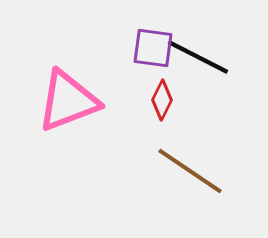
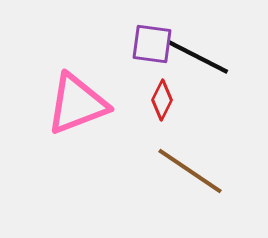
purple square: moved 1 px left, 4 px up
pink triangle: moved 9 px right, 3 px down
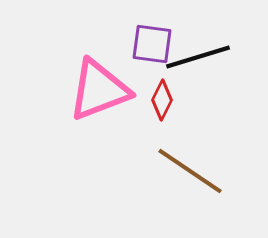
black line: rotated 44 degrees counterclockwise
pink triangle: moved 22 px right, 14 px up
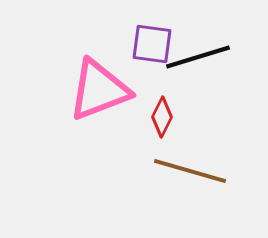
red diamond: moved 17 px down
brown line: rotated 18 degrees counterclockwise
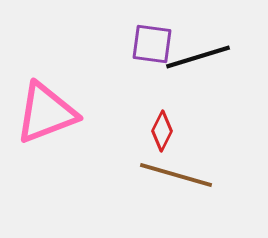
pink triangle: moved 53 px left, 23 px down
red diamond: moved 14 px down
brown line: moved 14 px left, 4 px down
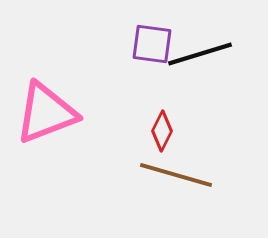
black line: moved 2 px right, 3 px up
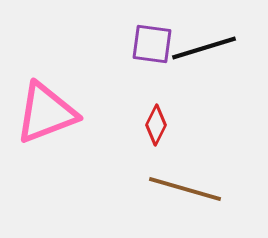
black line: moved 4 px right, 6 px up
red diamond: moved 6 px left, 6 px up
brown line: moved 9 px right, 14 px down
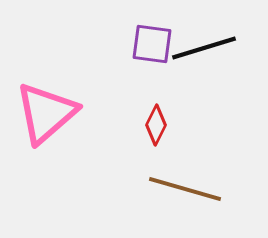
pink triangle: rotated 20 degrees counterclockwise
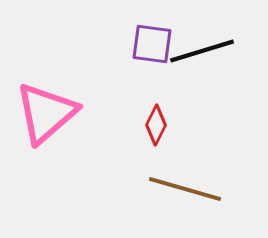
black line: moved 2 px left, 3 px down
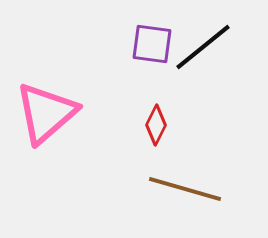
black line: moved 1 px right, 4 px up; rotated 22 degrees counterclockwise
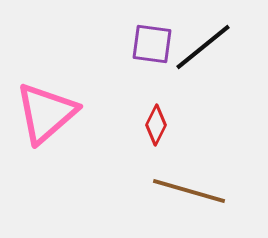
brown line: moved 4 px right, 2 px down
